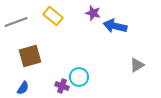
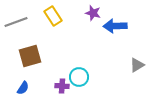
yellow rectangle: rotated 18 degrees clockwise
blue arrow: rotated 15 degrees counterclockwise
purple cross: rotated 16 degrees counterclockwise
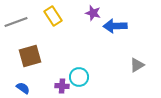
blue semicircle: rotated 88 degrees counterclockwise
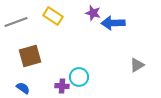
yellow rectangle: rotated 24 degrees counterclockwise
blue arrow: moved 2 px left, 3 px up
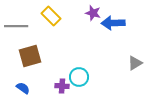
yellow rectangle: moved 2 px left; rotated 12 degrees clockwise
gray line: moved 4 px down; rotated 20 degrees clockwise
gray triangle: moved 2 px left, 2 px up
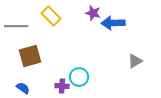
gray triangle: moved 2 px up
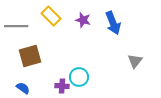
purple star: moved 10 px left, 7 px down
blue arrow: rotated 110 degrees counterclockwise
gray triangle: rotated 21 degrees counterclockwise
